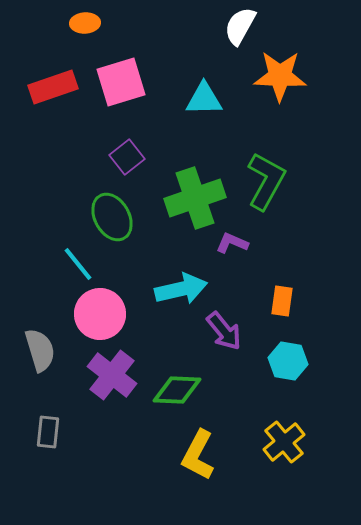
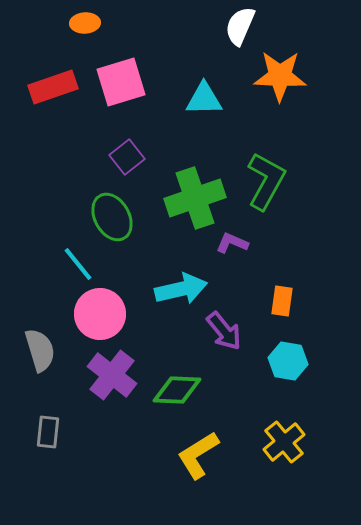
white semicircle: rotated 6 degrees counterclockwise
yellow L-shape: rotated 30 degrees clockwise
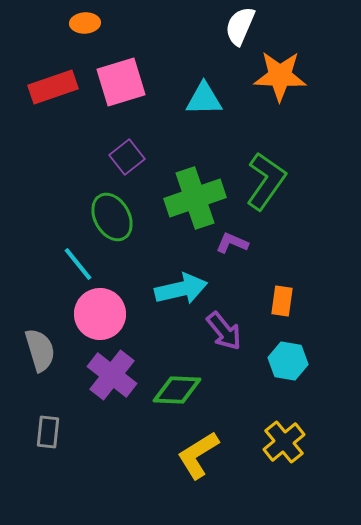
green L-shape: rotated 6 degrees clockwise
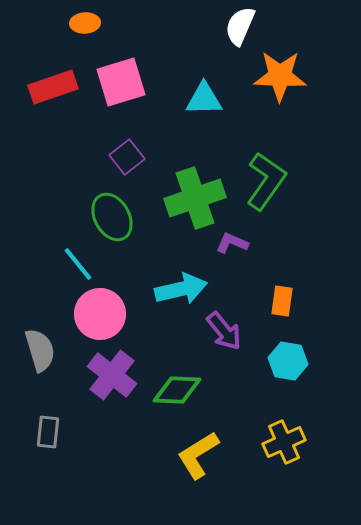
yellow cross: rotated 15 degrees clockwise
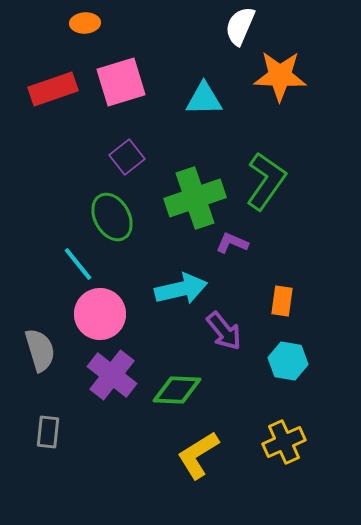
red rectangle: moved 2 px down
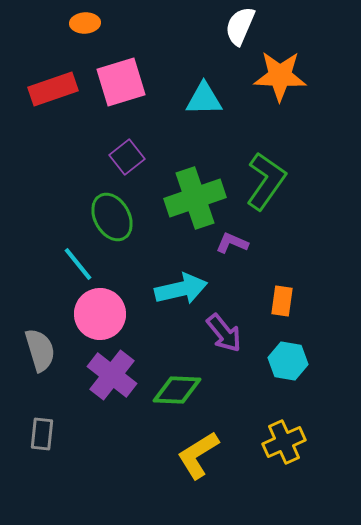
purple arrow: moved 2 px down
gray rectangle: moved 6 px left, 2 px down
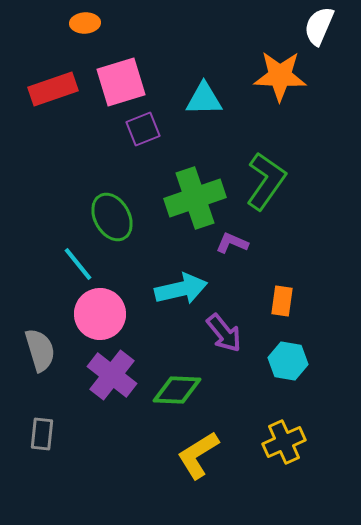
white semicircle: moved 79 px right
purple square: moved 16 px right, 28 px up; rotated 16 degrees clockwise
